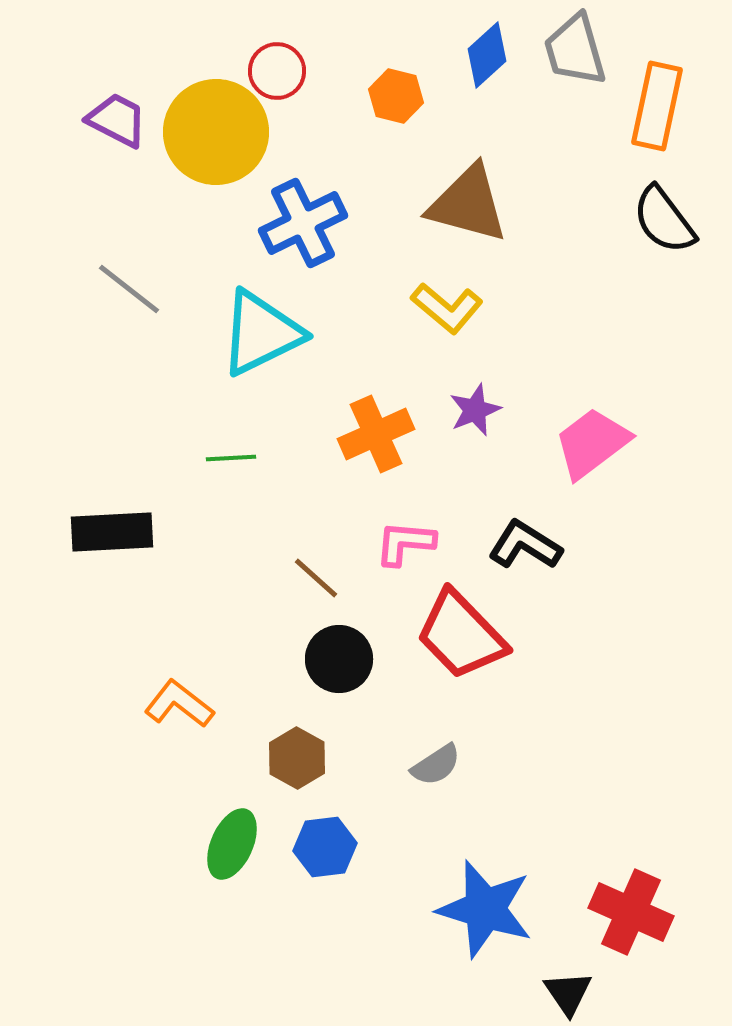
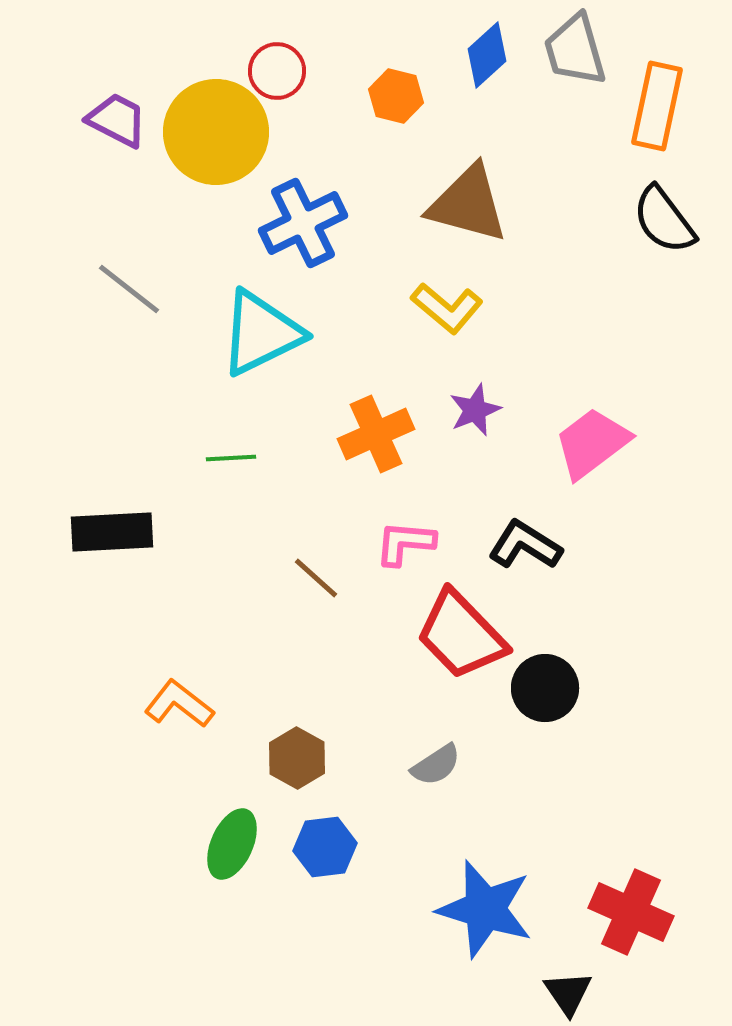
black circle: moved 206 px right, 29 px down
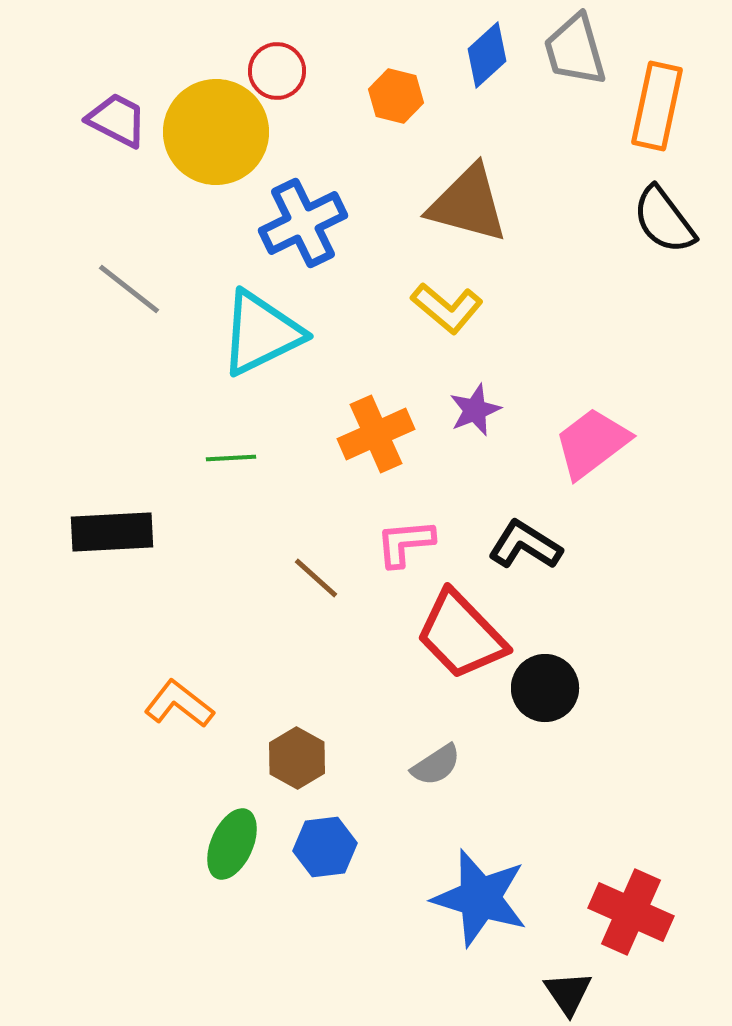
pink L-shape: rotated 10 degrees counterclockwise
blue star: moved 5 px left, 11 px up
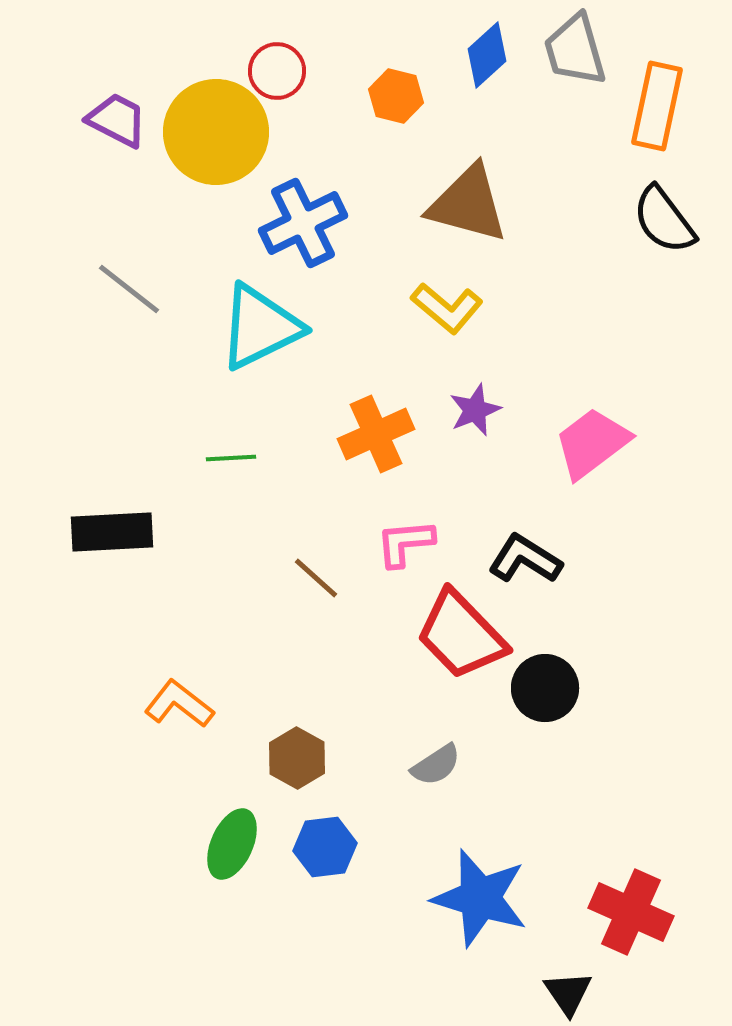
cyan triangle: moved 1 px left, 6 px up
black L-shape: moved 14 px down
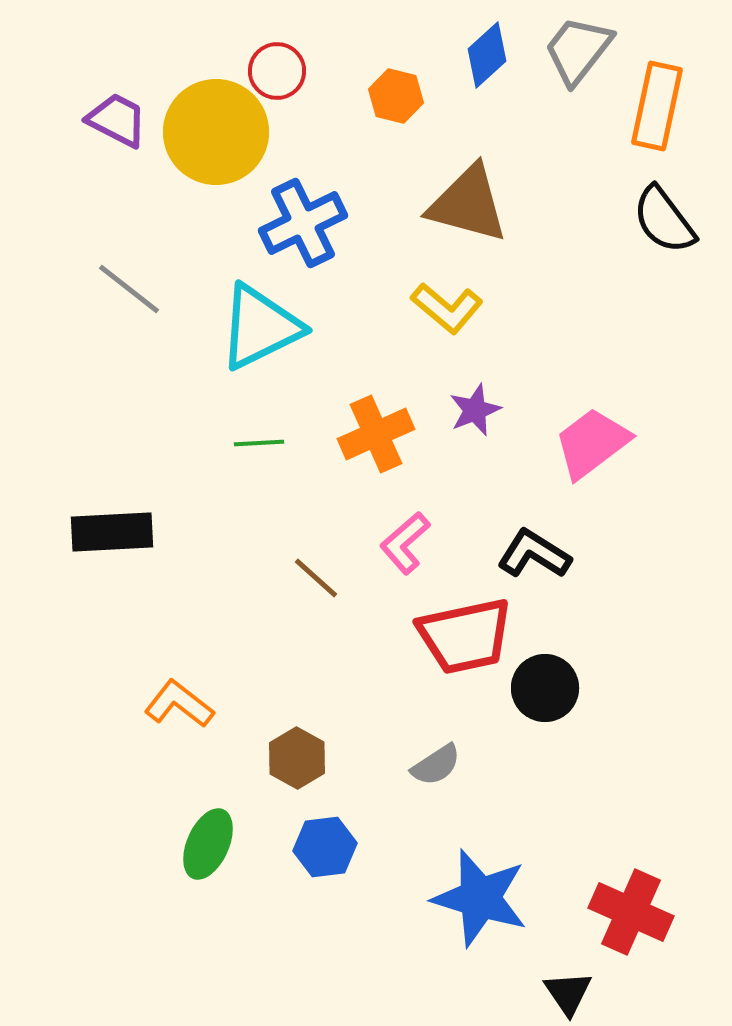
gray trapezoid: moved 3 px right; rotated 54 degrees clockwise
green line: moved 28 px right, 15 px up
pink L-shape: rotated 36 degrees counterclockwise
black L-shape: moved 9 px right, 5 px up
red trapezoid: moved 4 px right, 1 px down; rotated 58 degrees counterclockwise
green ellipse: moved 24 px left
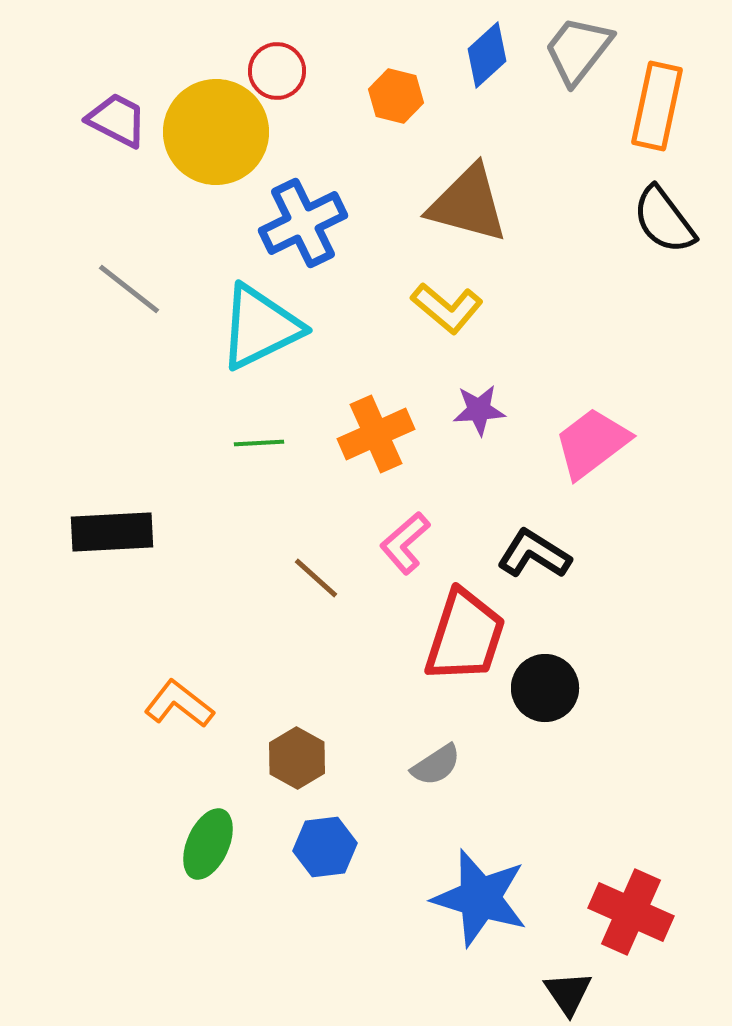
purple star: moved 4 px right; rotated 18 degrees clockwise
red trapezoid: rotated 60 degrees counterclockwise
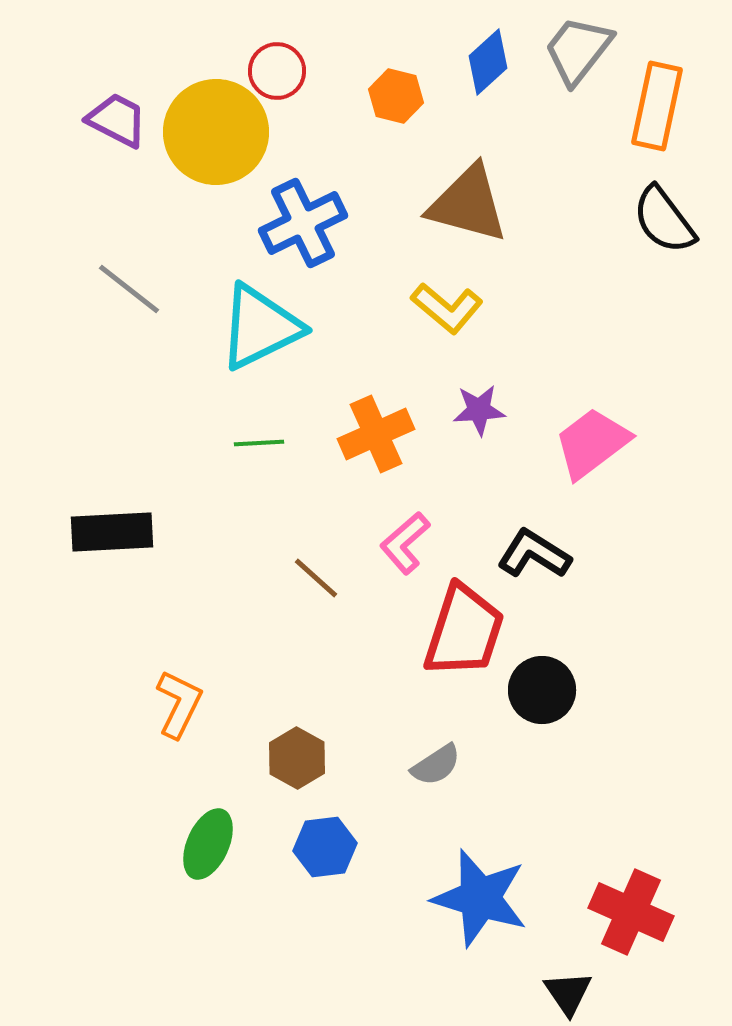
blue diamond: moved 1 px right, 7 px down
red trapezoid: moved 1 px left, 5 px up
black circle: moved 3 px left, 2 px down
orange L-shape: rotated 78 degrees clockwise
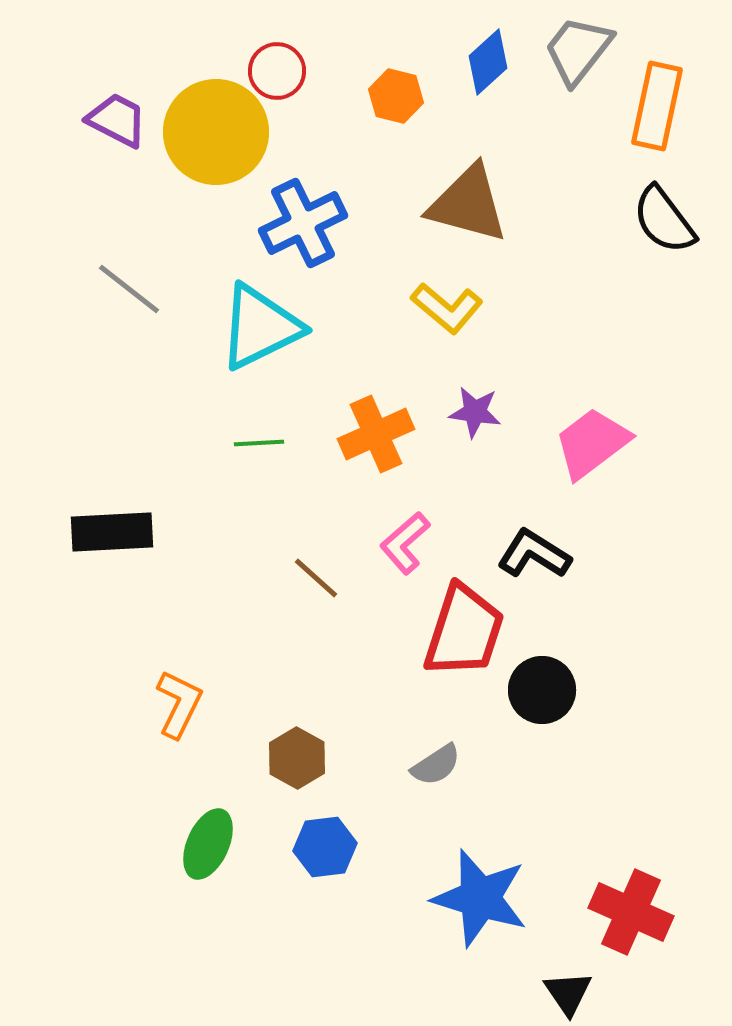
purple star: moved 4 px left, 2 px down; rotated 12 degrees clockwise
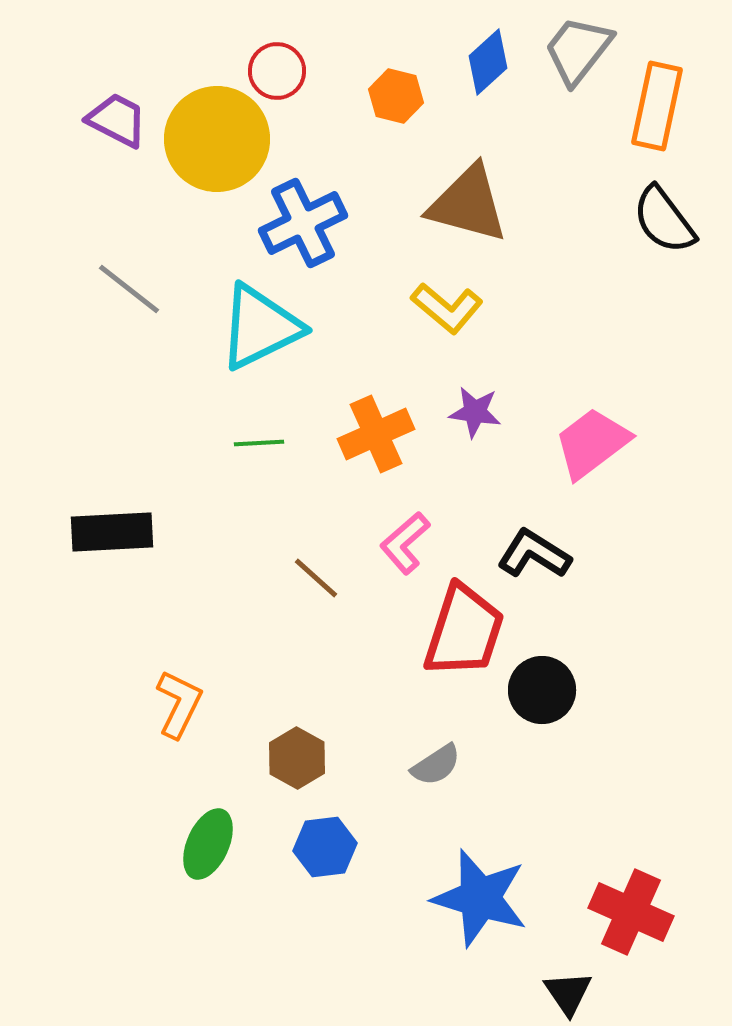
yellow circle: moved 1 px right, 7 px down
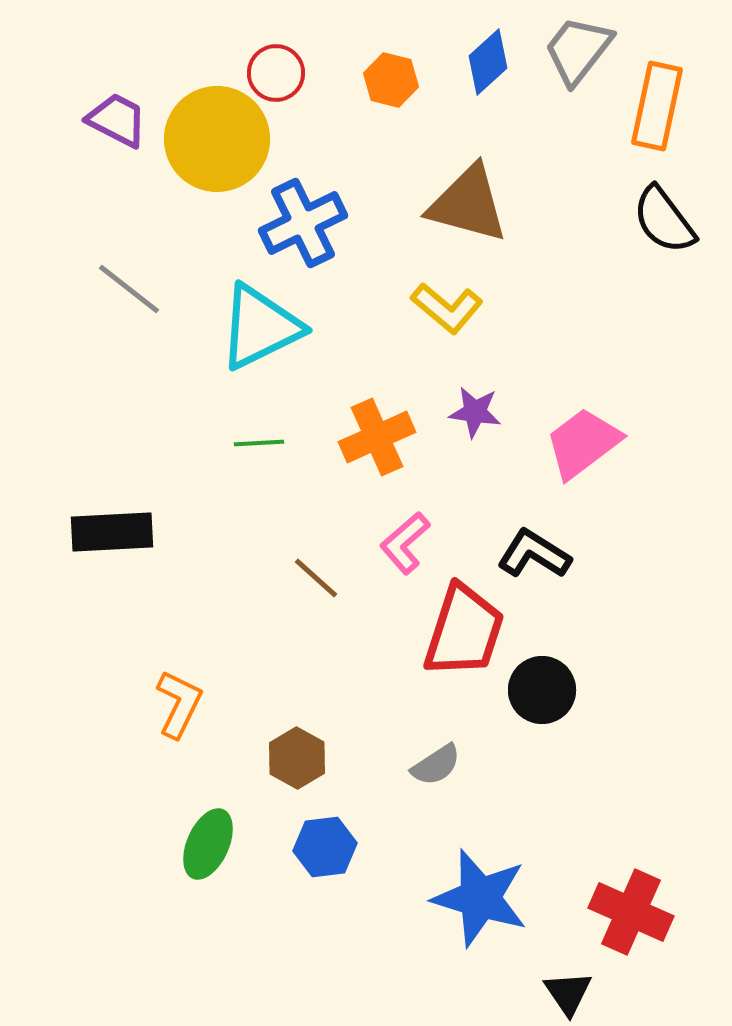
red circle: moved 1 px left, 2 px down
orange hexagon: moved 5 px left, 16 px up
orange cross: moved 1 px right, 3 px down
pink trapezoid: moved 9 px left
